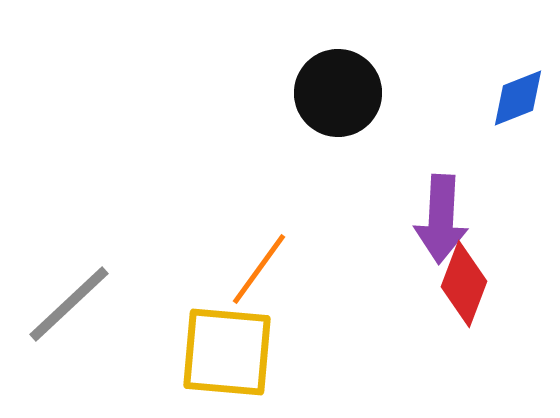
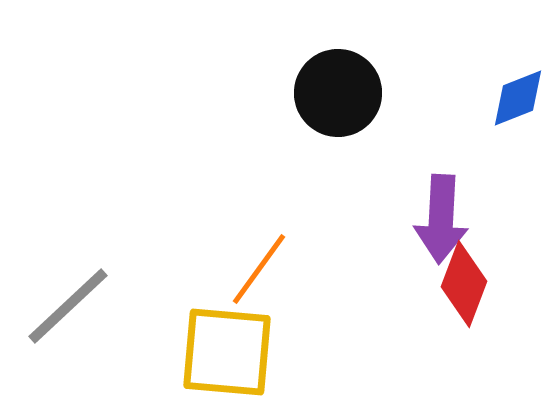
gray line: moved 1 px left, 2 px down
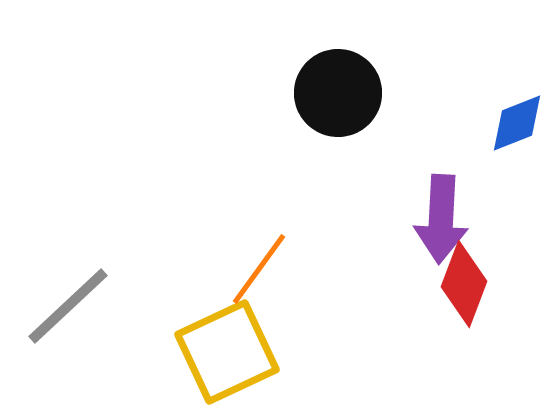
blue diamond: moved 1 px left, 25 px down
yellow square: rotated 30 degrees counterclockwise
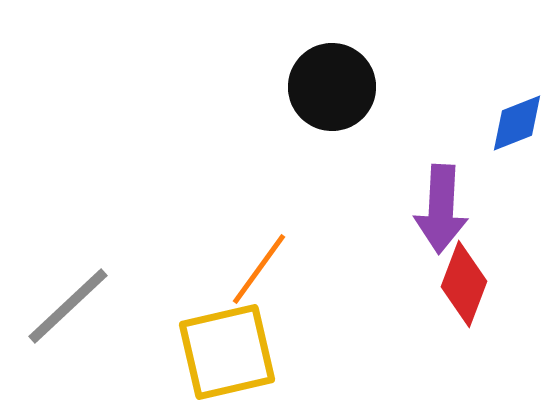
black circle: moved 6 px left, 6 px up
purple arrow: moved 10 px up
yellow square: rotated 12 degrees clockwise
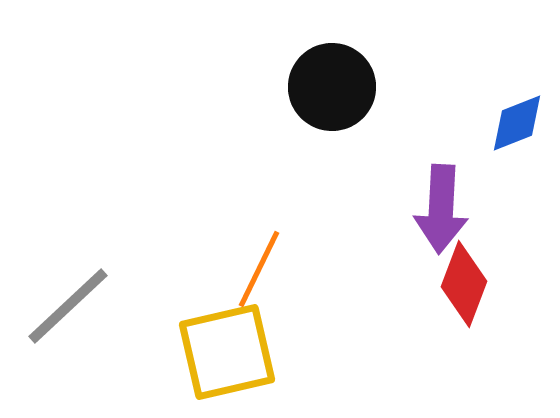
orange line: rotated 10 degrees counterclockwise
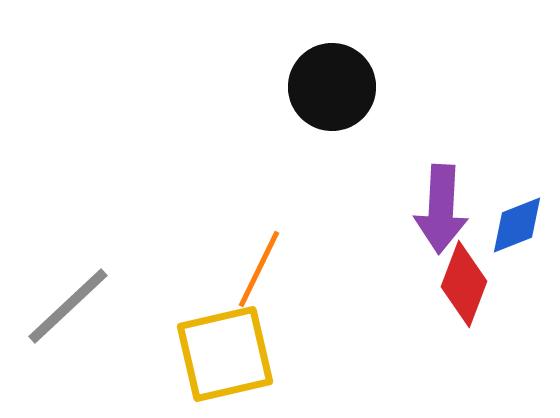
blue diamond: moved 102 px down
yellow square: moved 2 px left, 2 px down
